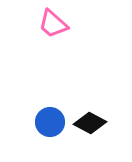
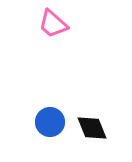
black diamond: moved 2 px right, 5 px down; rotated 40 degrees clockwise
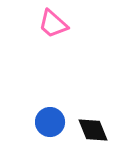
black diamond: moved 1 px right, 2 px down
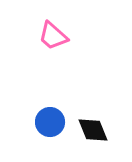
pink trapezoid: moved 12 px down
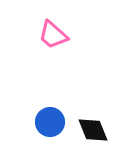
pink trapezoid: moved 1 px up
